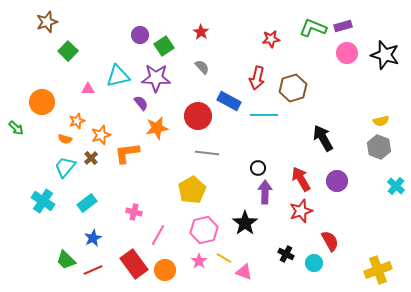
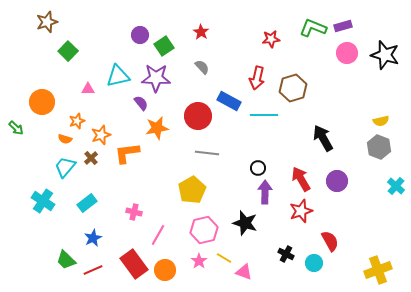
black star at (245, 223): rotated 20 degrees counterclockwise
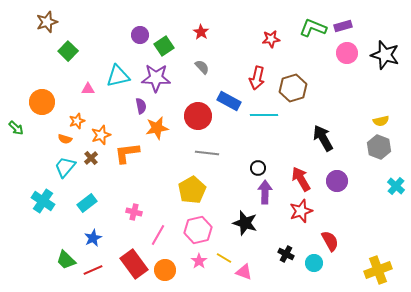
purple semicircle at (141, 103): moved 3 px down; rotated 28 degrees clockwise
pink hexagon at (204, 230): moved 6 px left
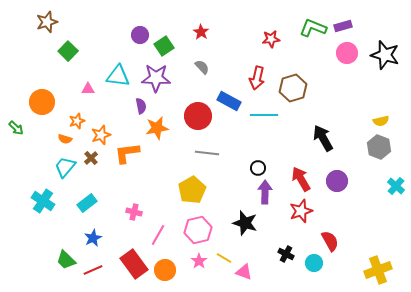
cyan triangle at (118, 76): rotated 20 degrees clockwise
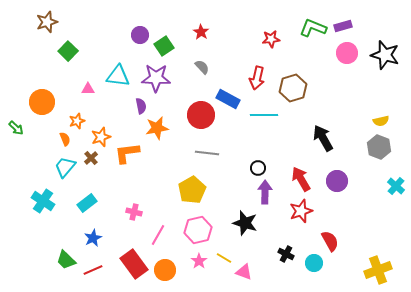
blue rectangle at (229, 101): moved 1 px left, 2 px up
red circle at (198, 116): moved 3 px right, 1 px up
orange star at (101, 135): moved 2 px down
orange semicircle at (65, 139): rotated 128 degrees counterclockwise
